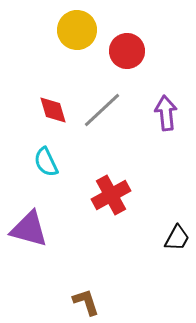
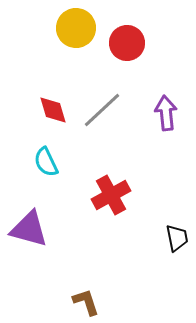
yellow circle: moved 1 px left, 2 px up
red circle: moved 8 px up
black trapezoid: rotated 40 degrees counterclockwise
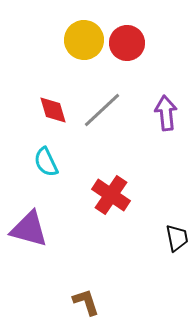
yellow circle: moved 8 px right, 12 px down
red cross: rotated 27 degrees counterclockwise
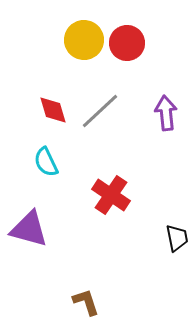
gray line: moved 2 px left, 1 px down
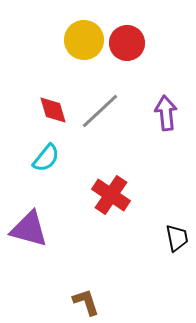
cyan semicircle: moved 4 px up; rotated 116 degrees counterclockwise
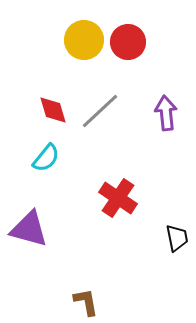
red circle: moved 1 px right, 1 px up
red cross: moved 7 px right, 3 px down
brown L-shape: rotated 8 degrees clockwise
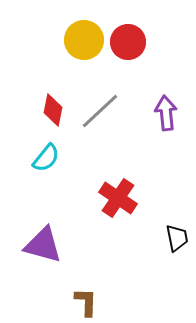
red diamond: rotated 28 degrees clockwise
purple triangle: moved 14 px right, 16 px down
brown L-shape: rotated 12 degrees clockwise
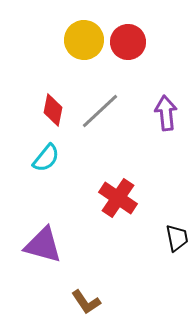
brown L-shape: rotated 144 degrees clockwise
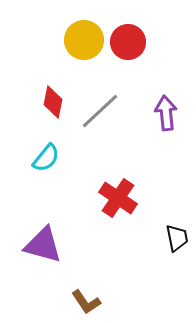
red diamond: moved 8 px up
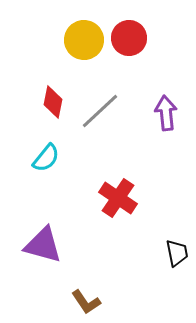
red circle: moved 1 px right, 4 px up
black trapezoid: moved 15 px down
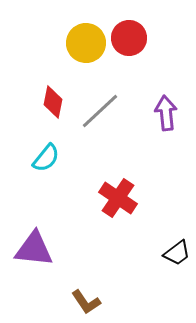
yellow circle: moved 2 px right, 3 px down
purple triangle: moved 9 px left, 4 px down; rotated 9 degrees counterclockwise
black trapezoid: rotated 64 degrees clockwise
